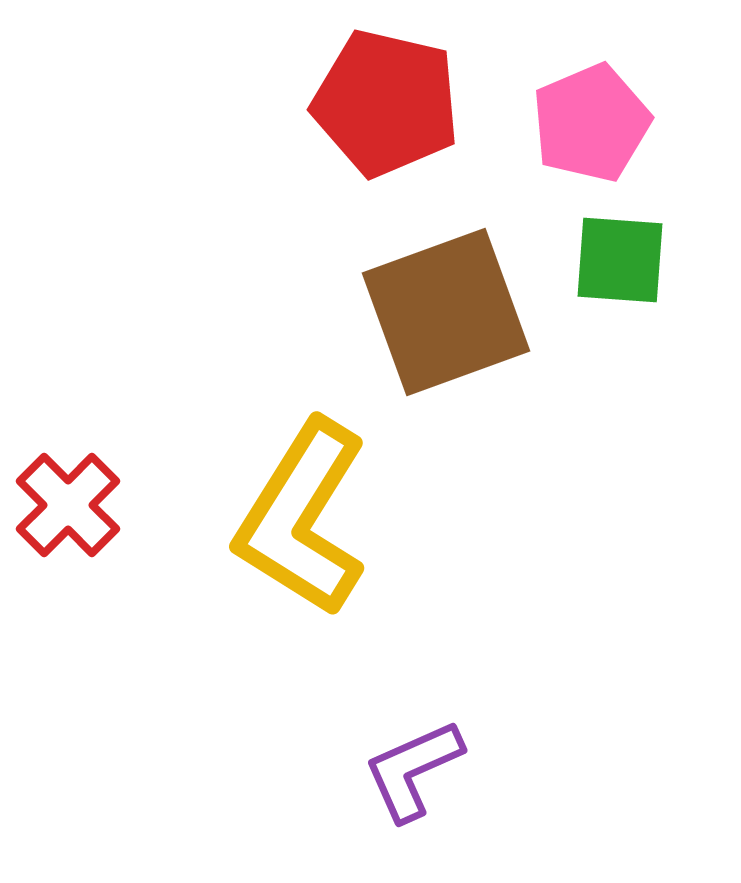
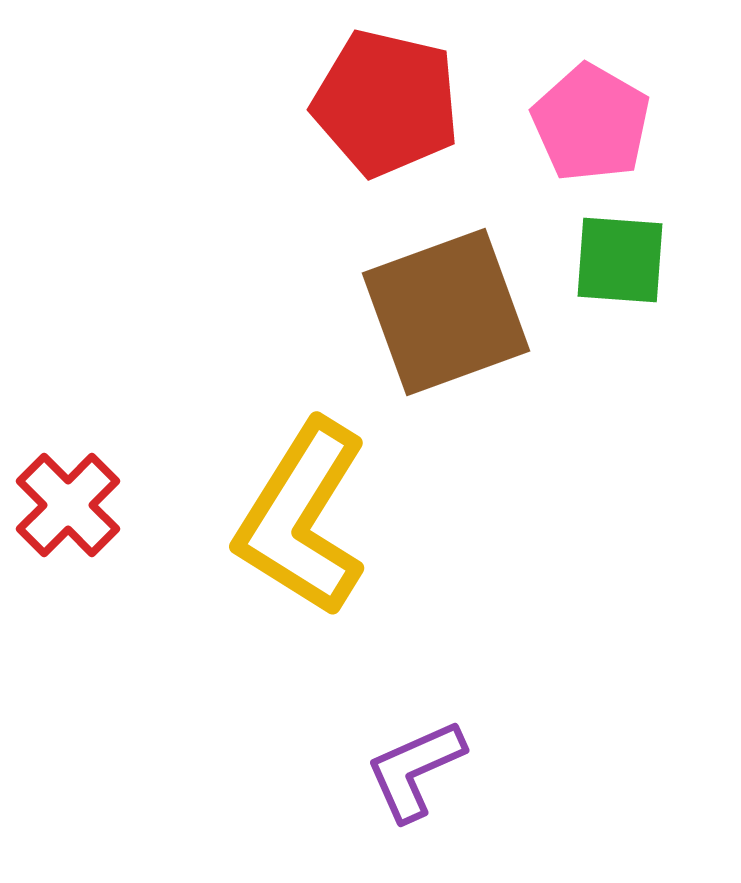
pink pentagon: rotated 19 degrees counterclockwise
purple L-shape: moved 2 px right
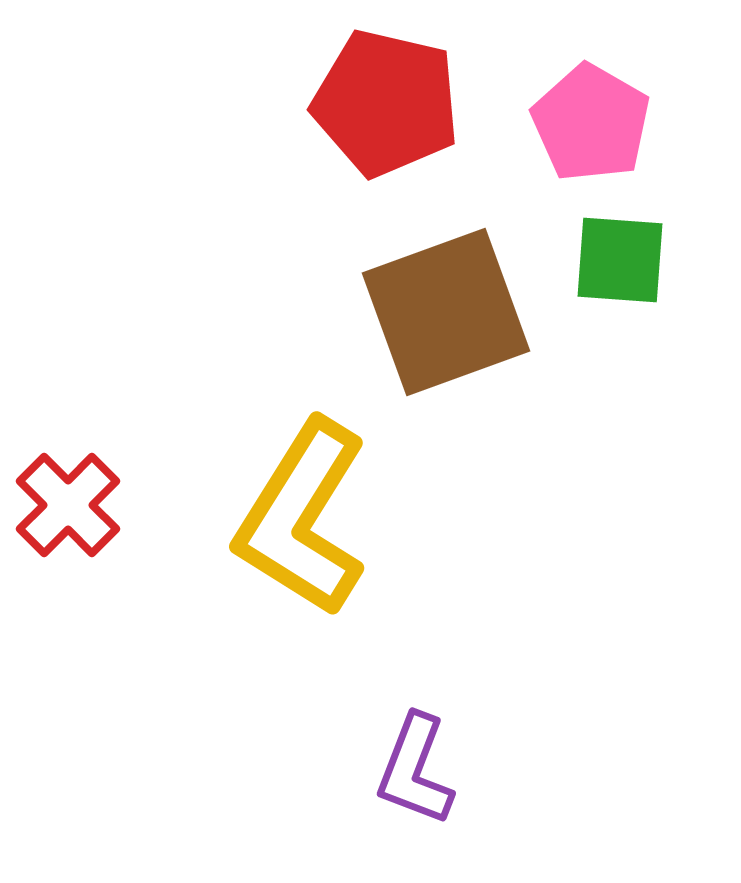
purple L-shape: rotated 45 degrees counterclockwise
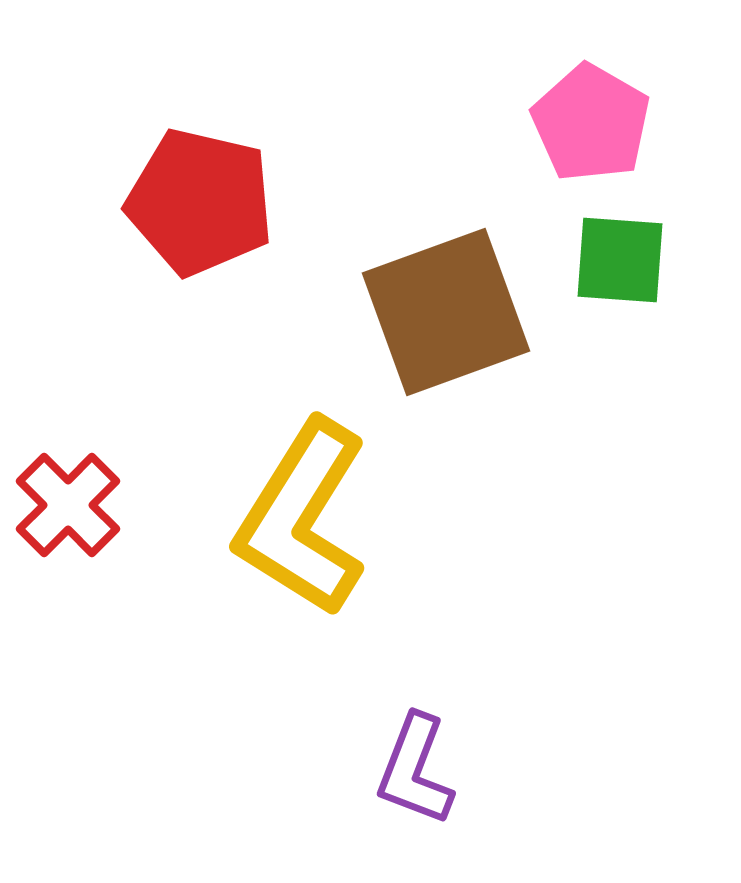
red pentagon: moved 186 px left, 99 px down
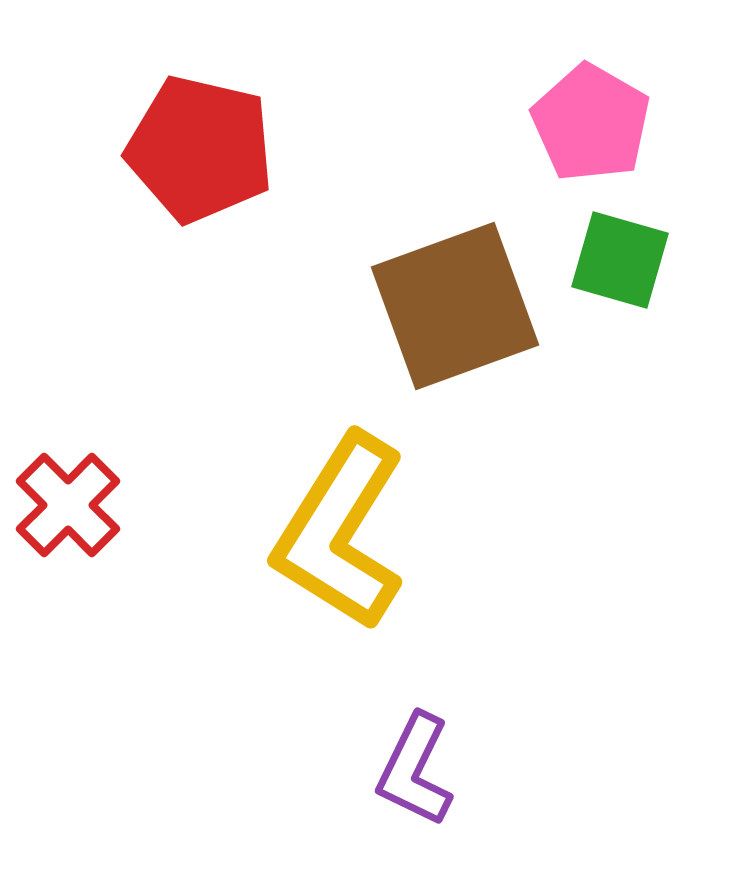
red pentagon: moved 53 px up
green square: rotated 12 degrees clockwise
brown square: moved 9 px right, 6 px up
yellow L-shape: moved 38 px right, 14 px down
purple L-shape: rotated 5 degrees clockwise
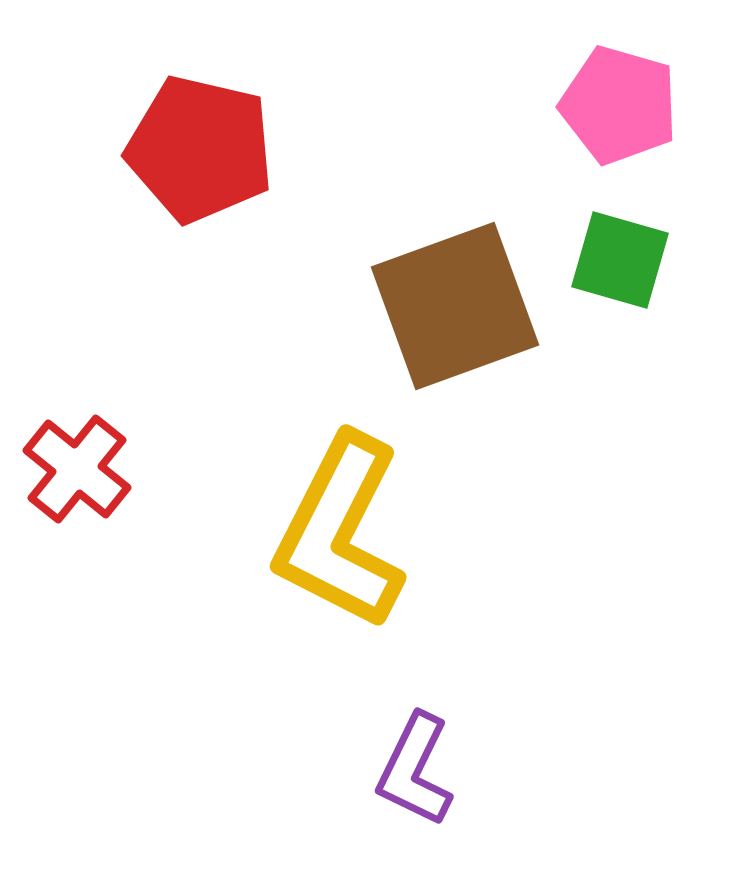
pink pentagon: moved 28 px right, 18 px up; rotated 14 degrees counterclockwise
red cross: moved 9 px right, 36 px up; rotated 6 degrees counterclockwise
yellow L-shape: rotated 5 degrees counterclockwise
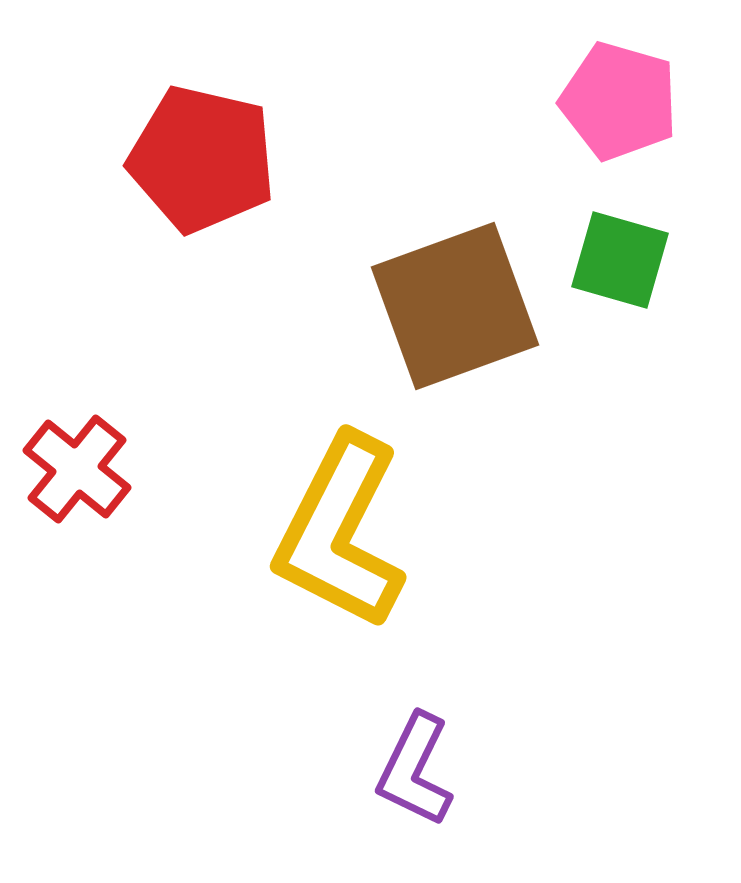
pink pentagon: moved 4 px up
red pentagon: moved 2 px right, 10 px down
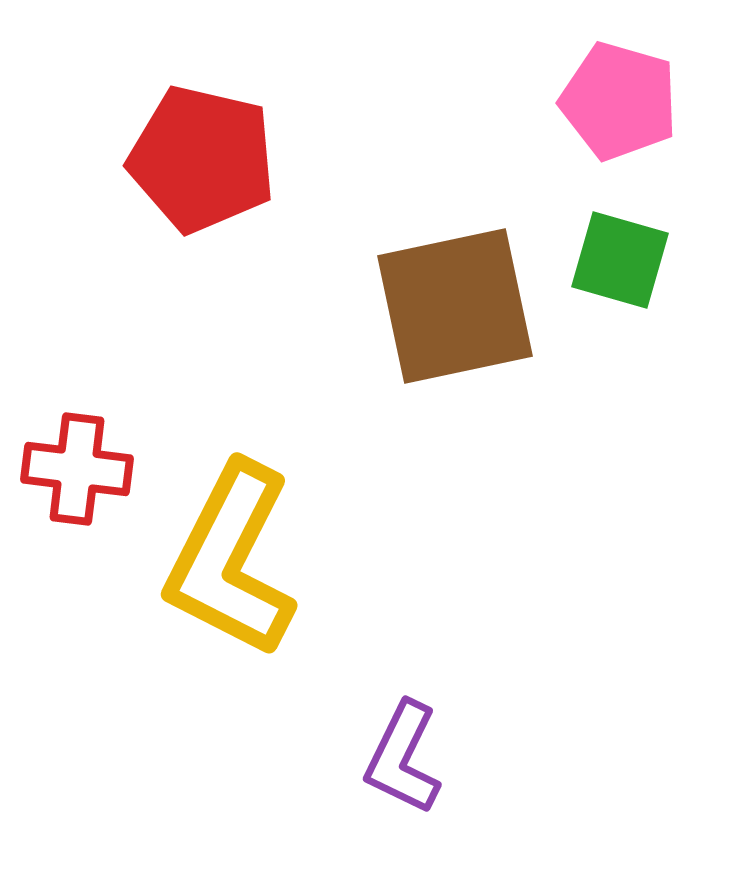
brown square: rotated 8 degrees clockwise
red cross: rotated 32 degrees counterclockwise
yellow L-shape: moved 109 px left, 28 px down
purple L-shape: moved 12 px left, 12 px up
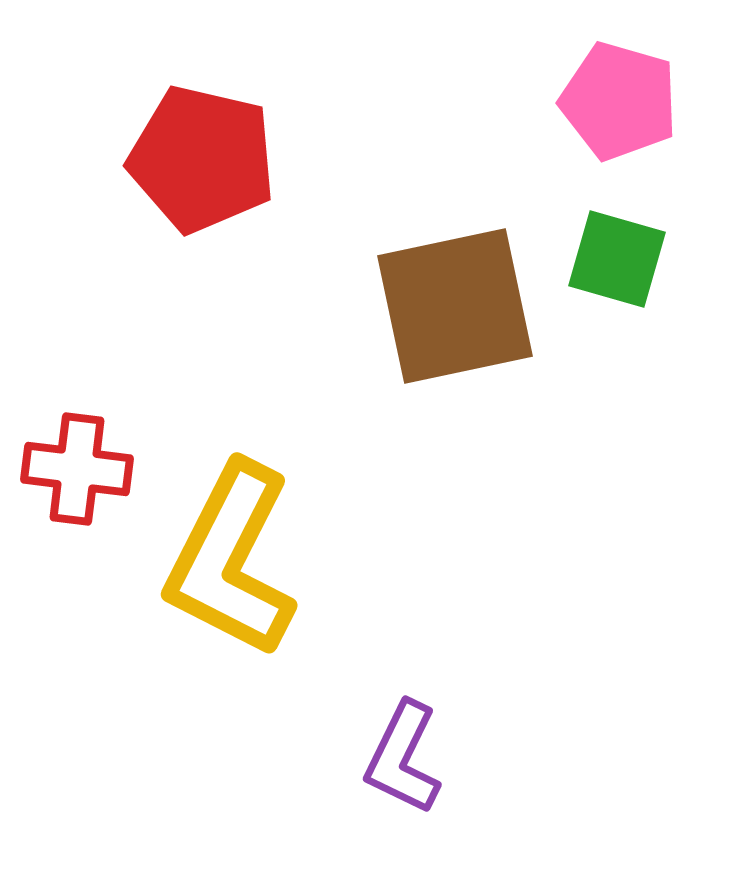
green square: moved 3 px left, 1 px up
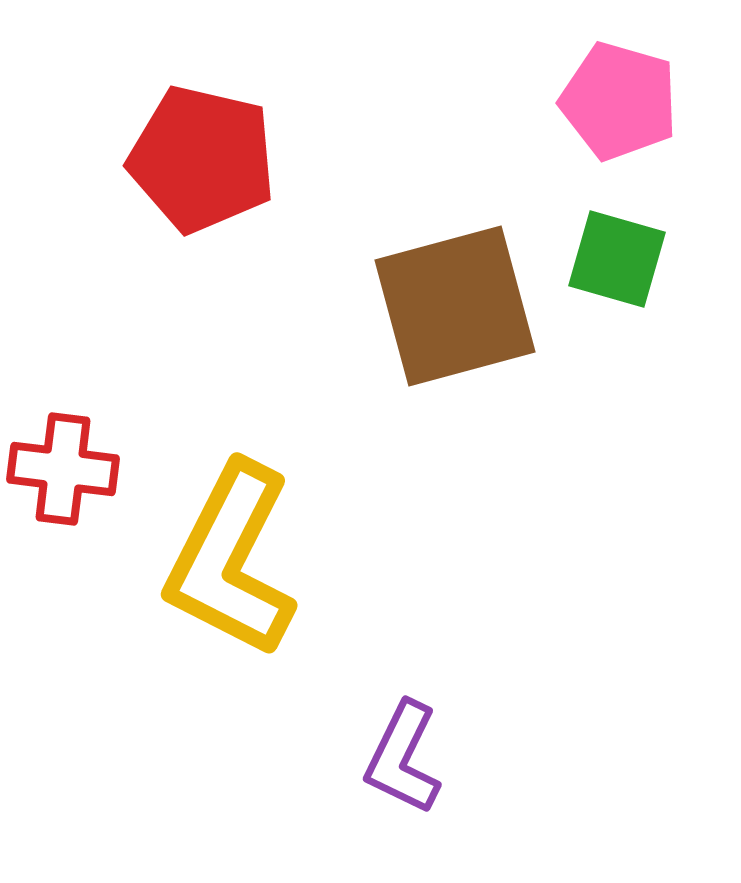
brown square: rotated 3 degrees counterclockwise
red cross: moved 14 px left
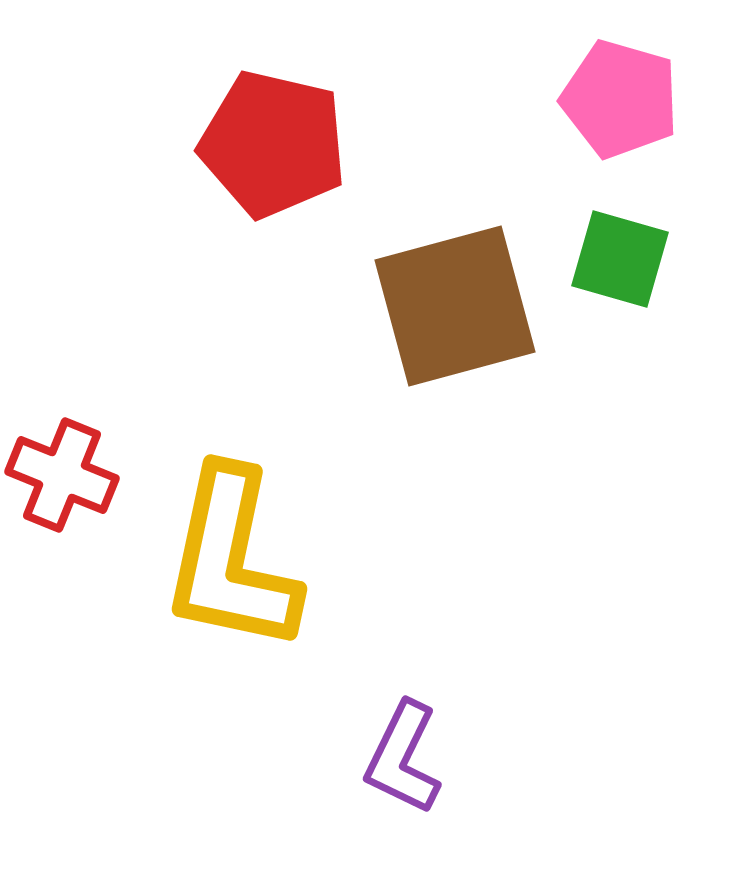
pink pentagon: moved 1 px right, 2 px up
red pentagon: moved 71 px right, 15 px up
green square: moved 3 px right
red cross: moved 1 px left, 6 px down; rotated 15 degrees clockwise
yellow L-shape: rotated 15 degrees counterclockwise
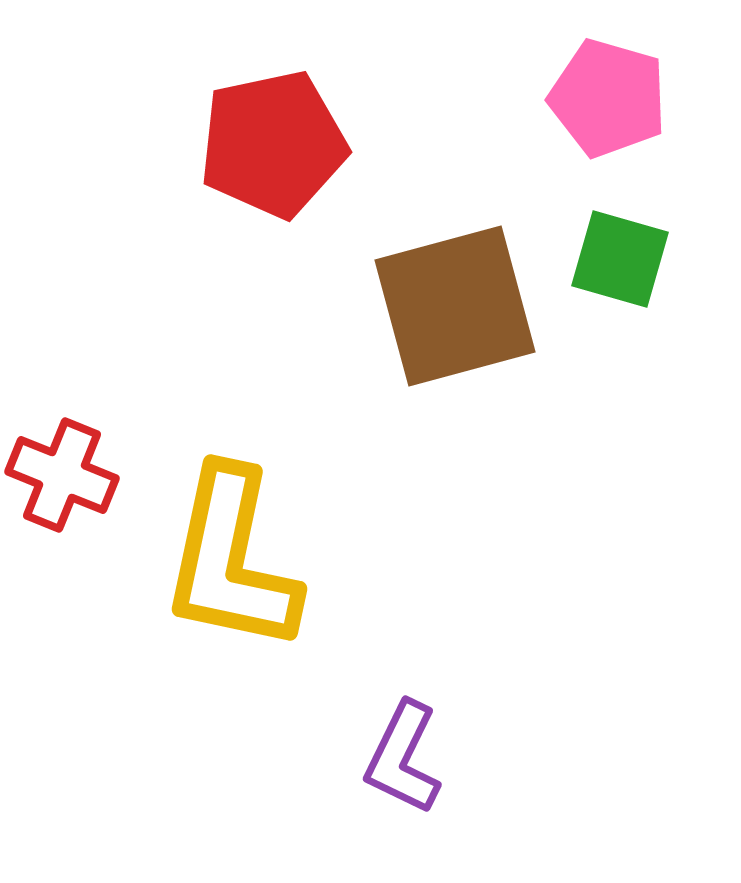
pink pentagon: moved 12 px left, 1 px up
red pentagon: rotated 25 degrees counterclockwise
